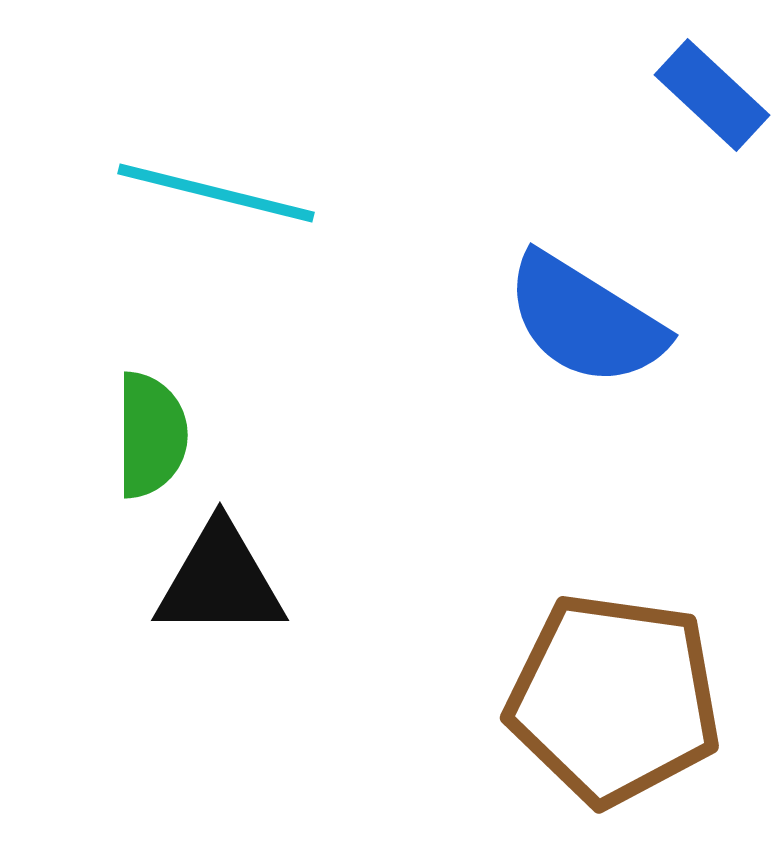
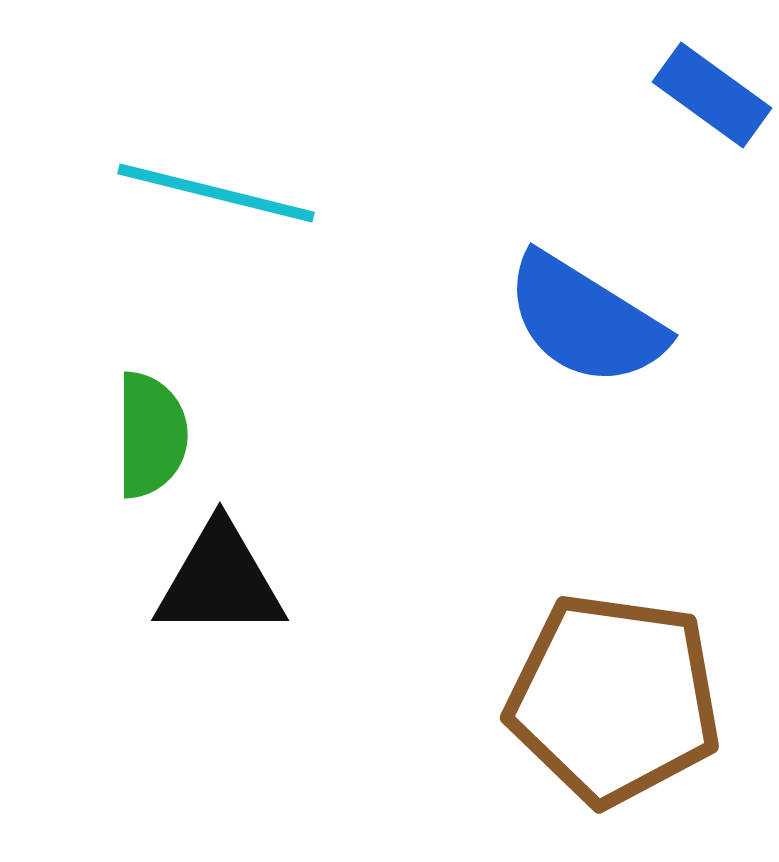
blue rectangle: rotated 7 degrees counterclockwise
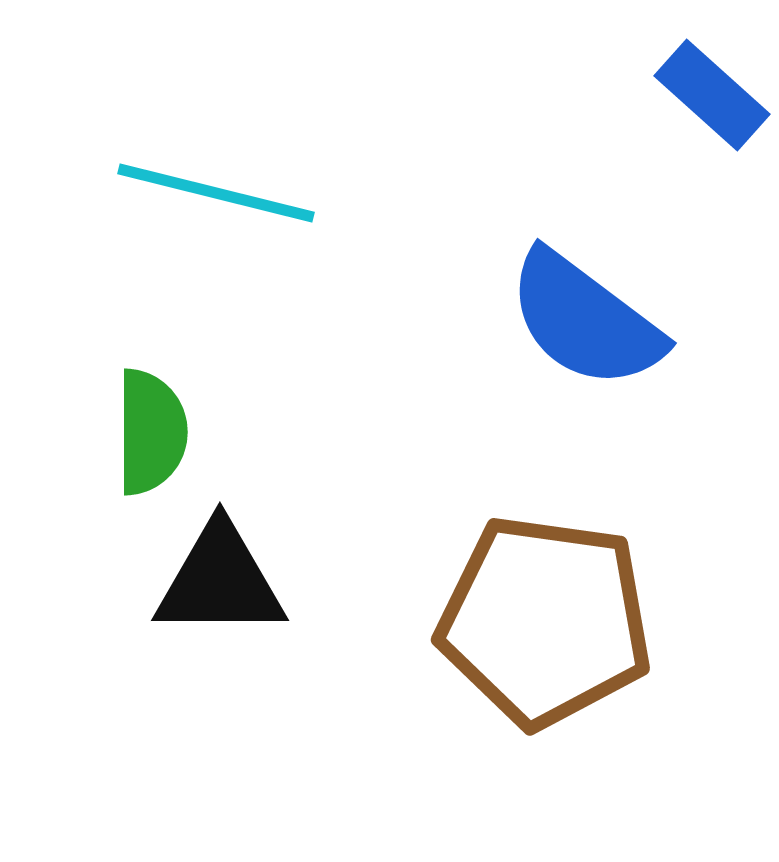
blue rectangle: rotated 6 degrees clockwise
blue semicircle: rotated 5 degrees clockwise
green semicircle: moved 3 px up
brown pentagon: moved 69 px left, 78 px up
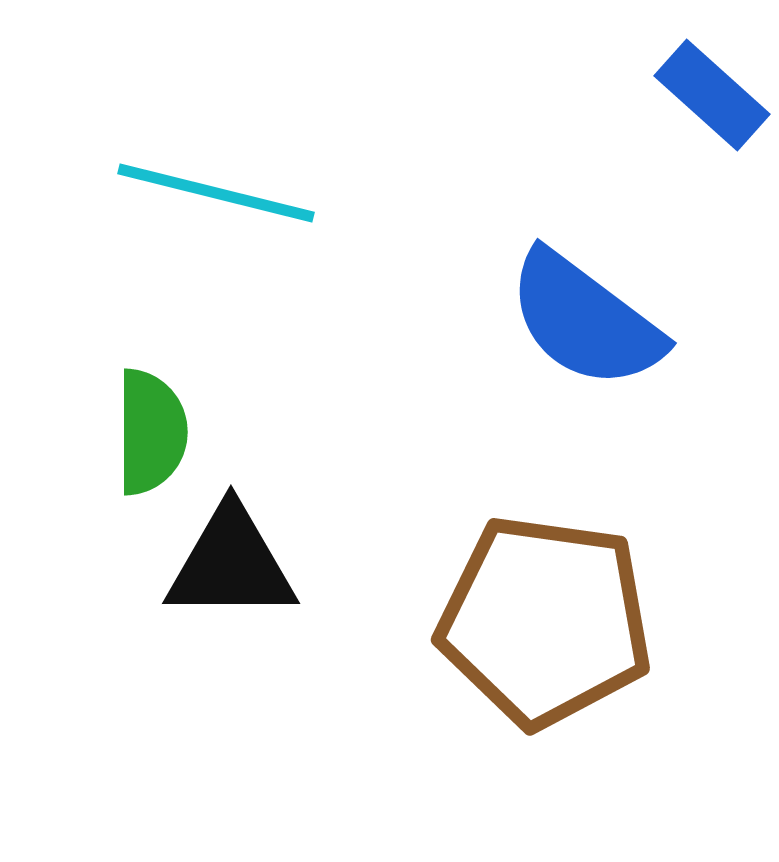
black triangle: moved 11 px right, 17 px up
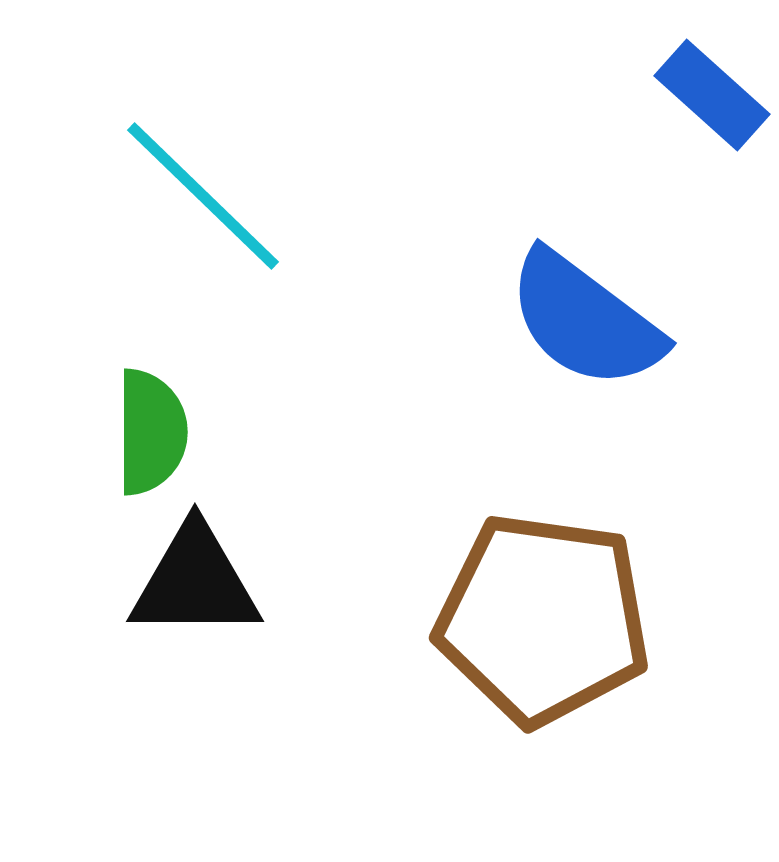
cyan line: moved 13 px left, 3 px down; rotated 30 degrees clockwise
black triangle: moved 36 px left, 18 px down
brown pentagon: moved 2 px left, 2 px up
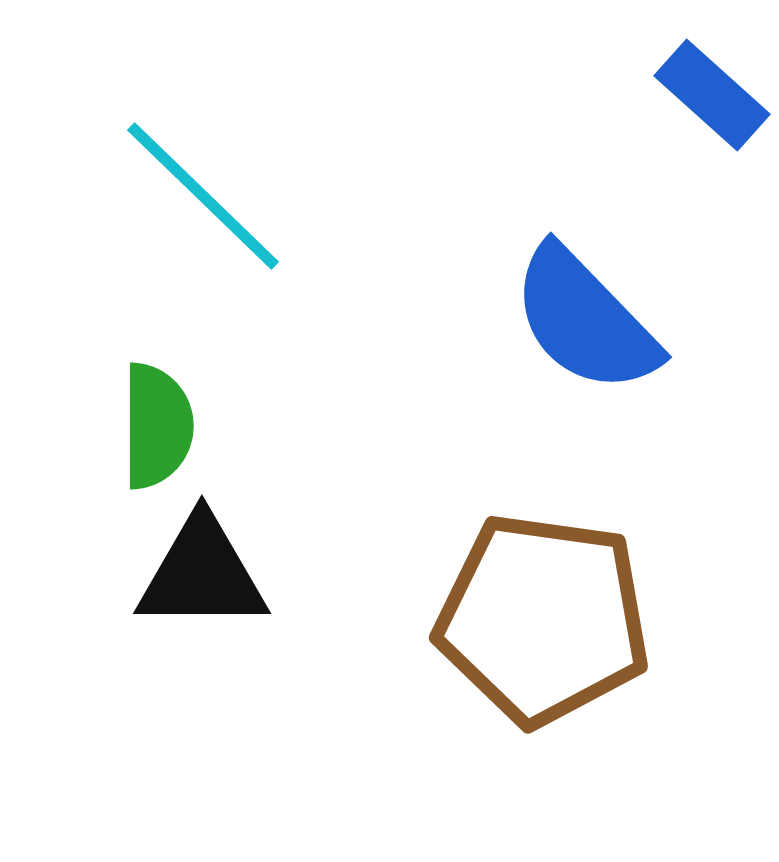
blue semicircle: rotated 9 degrees clockwise
green semicircle: moved 6 px right, 6 px up
black triangle: moved 7 px right, 8 px up
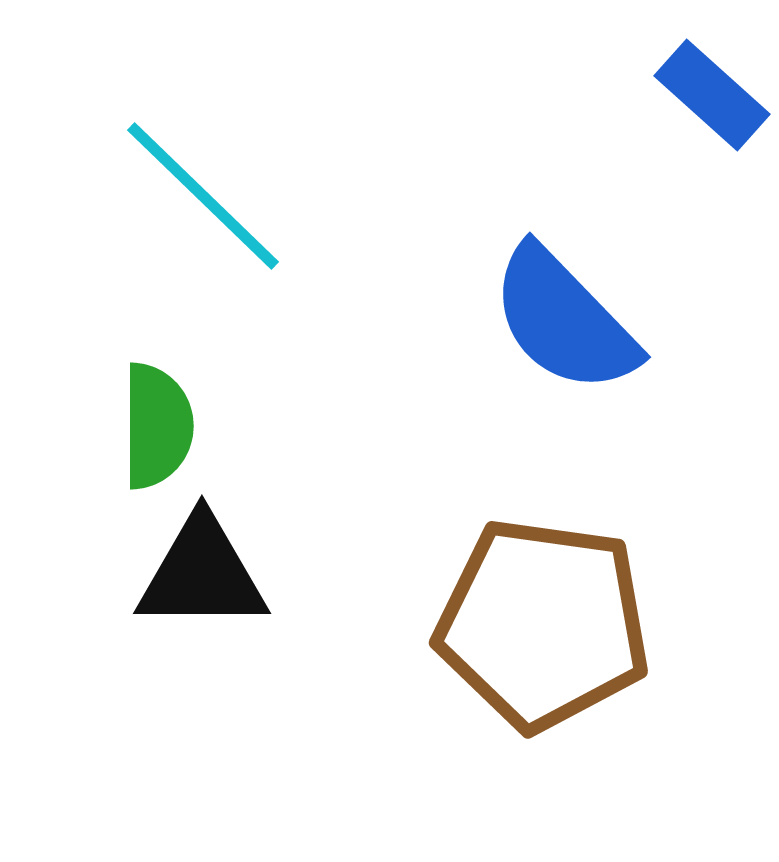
blue semicircle: moved 21 px left
brown pentagon: moved 5 px down
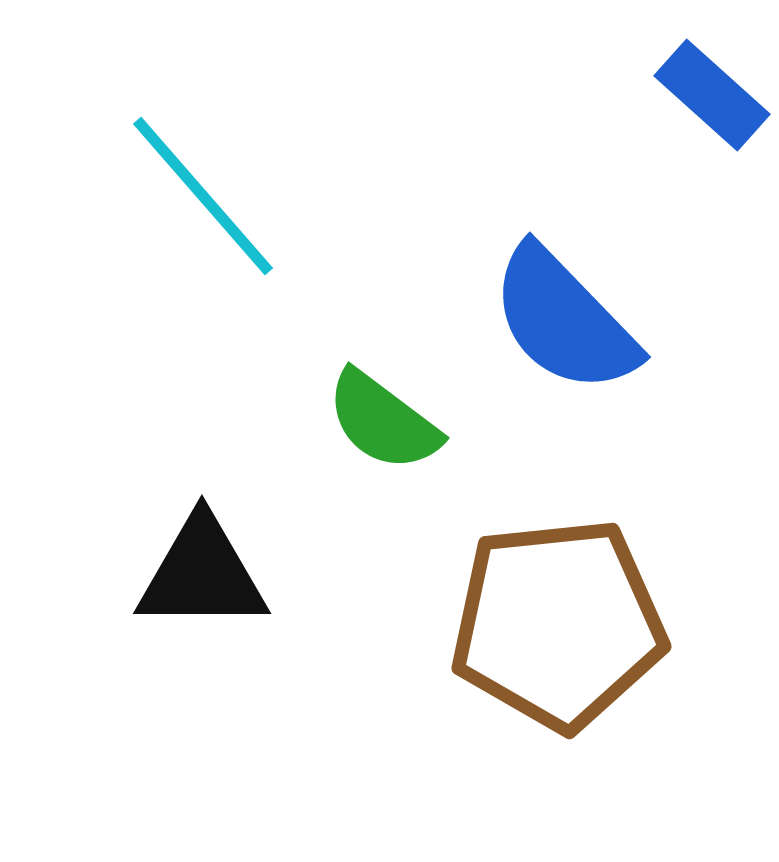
cyan line: rotated 5 degrees clockwise
green semicircle: moved 226 px right, 5 px up; rotated 127 degrees clockwise
brown pentagon: moved 15 px right; rotated 14 degrees counterclockwise
